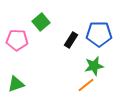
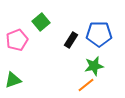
pink pentagon: rotated 25 degrees counterclockwise
green triangle: moved 3 px left, 4 px up
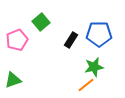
green star: moved 1 px down
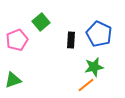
blue pentagon: rotated 25 degrees clockwise
black rectangle: rotated 28 degrees counterclockwise
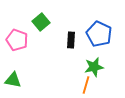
pink pentagon: rotated 30 degrees counterclockwise
green triangle: rotated 30 degrees clockwise
orange line: rotated 36 degrees counterclockwise
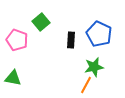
green triangle: moved 2 px up
orange line: rotated 12 degrees clockwise
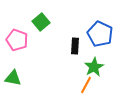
blue pentagon: moved 1 px right
black rectangle: moved 4 px right, 6 px down
green star: rotated 18 degrees counterclockwise
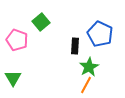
green star: moved 5 px left
green triangle: rotated 48 degrees clockwise
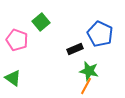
black rectangle: moved 3 px down; rotated 63 degrees clockwise
green star: moved 4 px down; rotated 30 degrees counterclockwise
green triangle: rotated 24 degrees counterclockwise
orange line: moved 1 px down
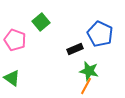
pink pentagon: moved 2 px left
green triangle: moved 1 px left
